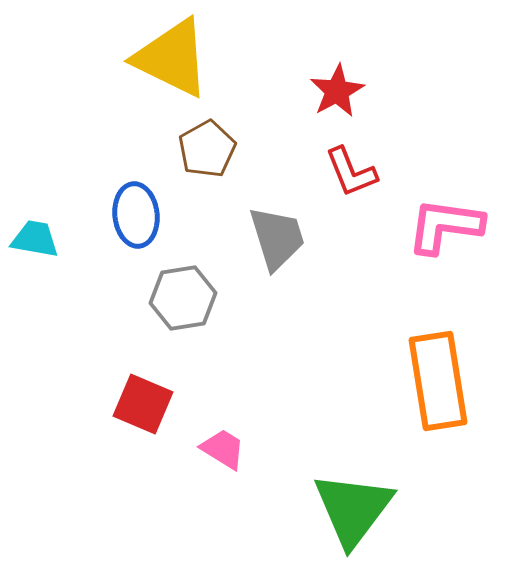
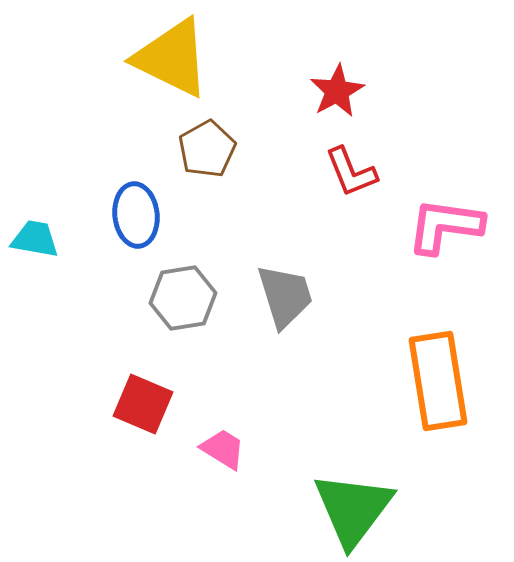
gray trapezoid: moved 8 px right, 58 px down
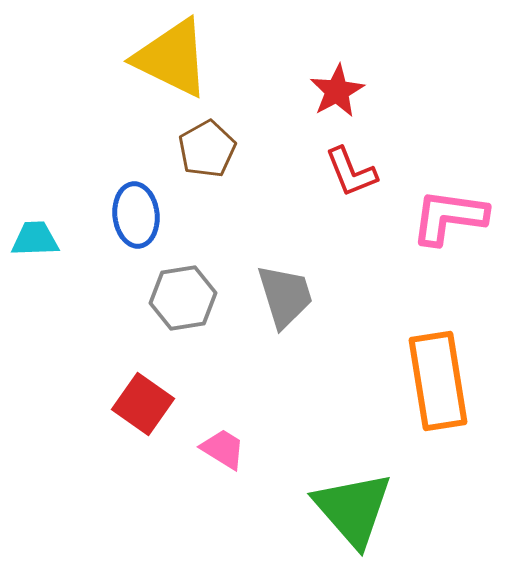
pink L-shape: moved 4 px right, 9 px up
cyan trapezoid: rotated 12 degrees counterclockwise
red square: rotated 12 degrees clockwise
green triangle: rotated 18 degrees counterclockwise
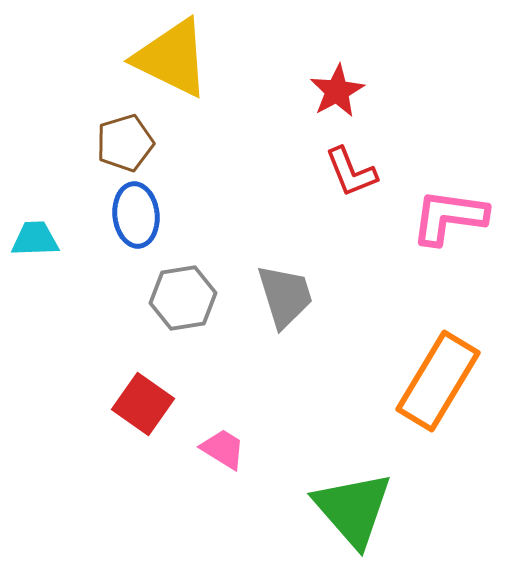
brown pentagon: moved 82 px left, 6 px up; rotated 12 degrees clockwise
orange rectangle: rotated 40 degrees clockwise
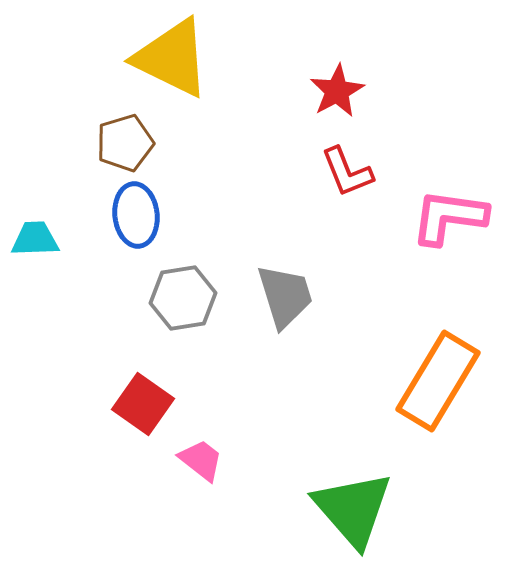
red L-shape: moved 4 px left
pink trapezoid: moved 22 px left, 11 px down; rotated 6 degrees clockwise
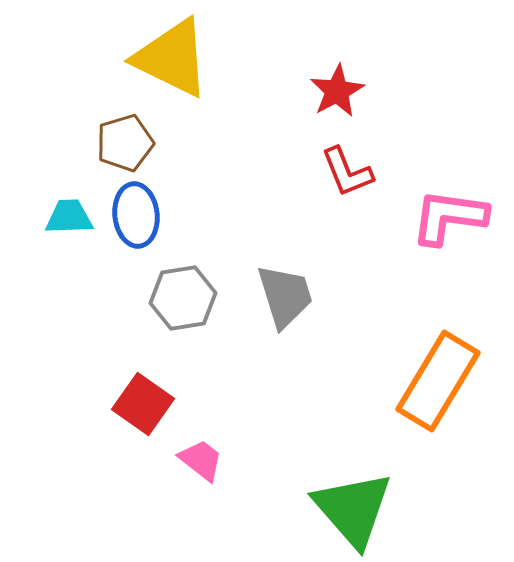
cyan trapezoid: moved 34 px right, 22 px up
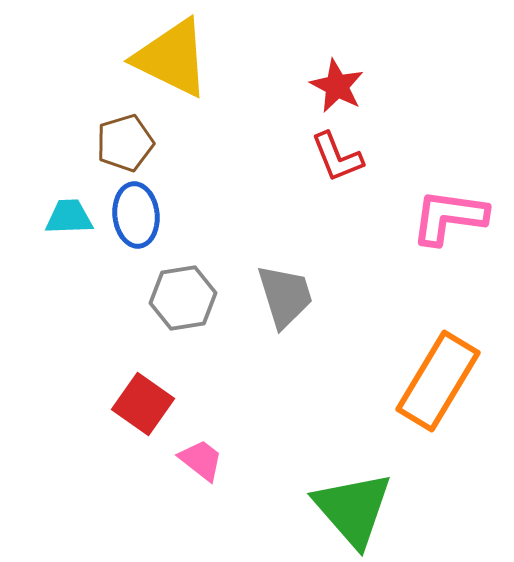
red star: moved 5 px up; rotated 16 degrees counterclockwise
red L-shape: moved 10 px left, 15 px up
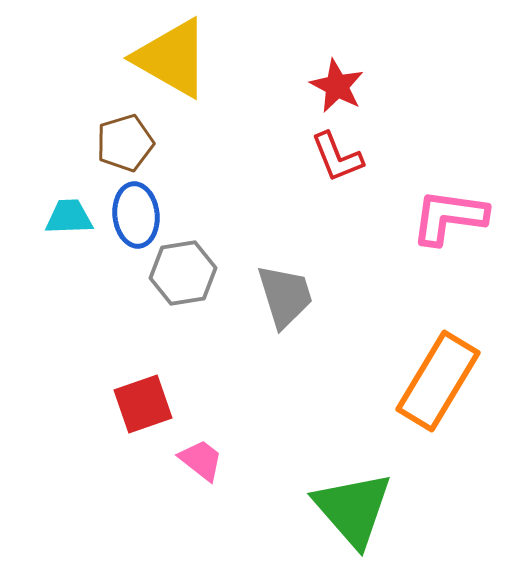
yellow triangle: rotated 4 degrees clockwise
gray hexagon: moved 25 px up
red square: rotated 36 degrees clockwise
